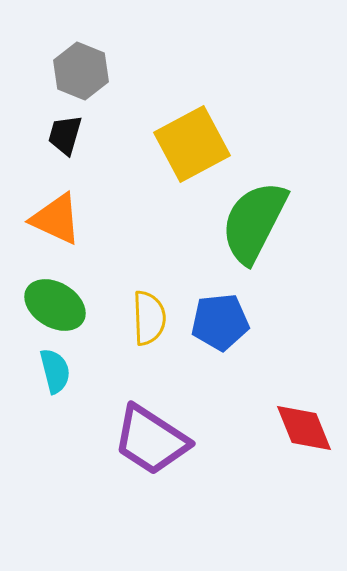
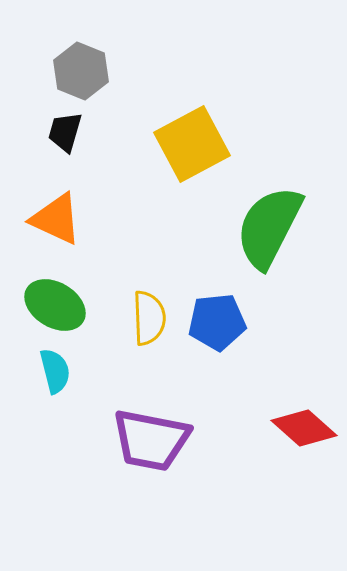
black trapezoid: moved 3 px up
green semicircle: moved 15 px right, 5 px down
blue pentagon: moved 3 px left
red diamond: rotated 26 degrees counterclockwise
purple trapezoid: rotated 22 degrees counterclockwise
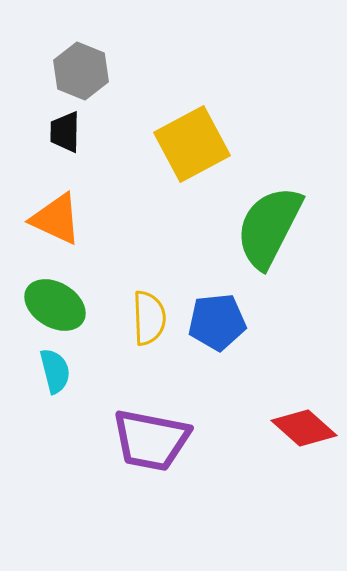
black trapezoid: rotated 15 degrees counterclockwise
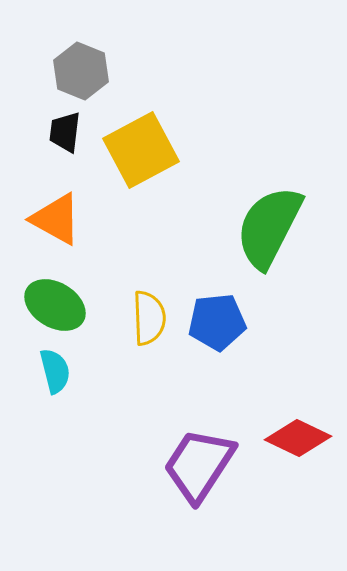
black trapezoid: rotated 6 degrees clockwise
yellow square: moved 51 px left, 6 px down
orange triangle: rotated 4 degrees clockwise
red diamond: moved 6 px left, 10 px down; rotated 16 degrees counterclockwise
purple trapezoid: moved 48 px right, 25 px down; rotated 112 degrees clockwise
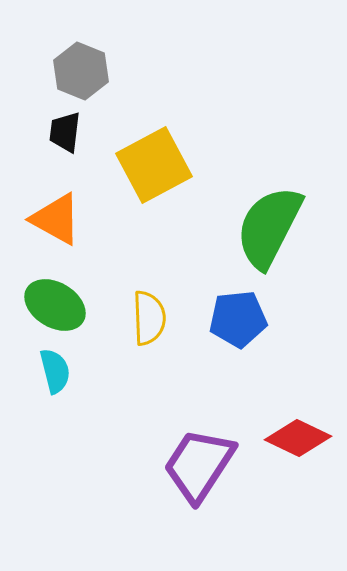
yellow square: moved 13 px right, 15 px down
blue pentagon: moved 21 px right, 3 px up
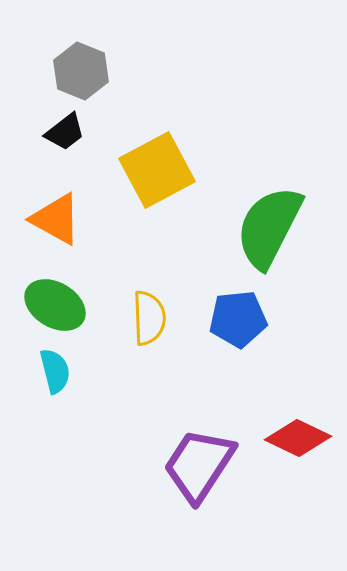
black trapezoid: rotated 135 degrees counterclockwise
yellow square: moved 3 px right, 5 px down
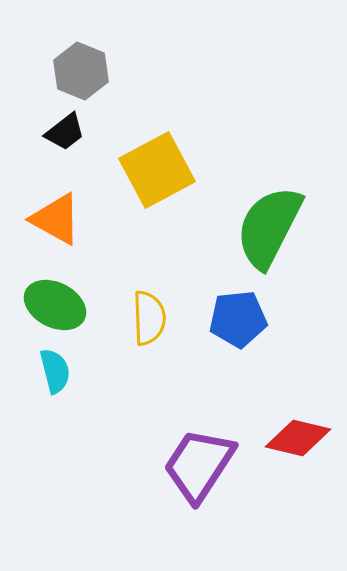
green ellipse: rotated 4 degrees counterclockwise
red diamond: rotated 12 degrees counterclockwise
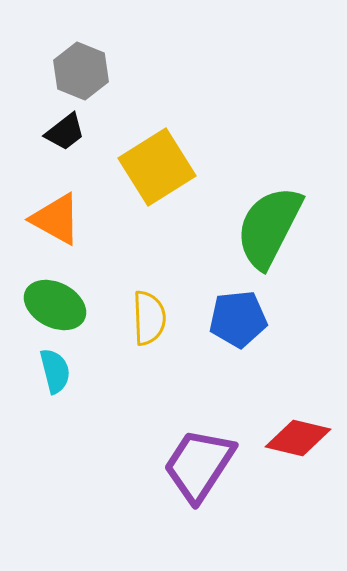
yellow square: moved 3 px up; rotated 4 degrees counterclockwise
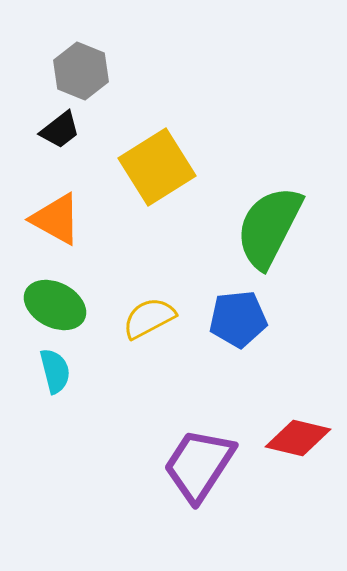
black trapezoid: moved 5 px left, 2 px up
yellow semicircle: rotated 116 degrees counterclockwise
